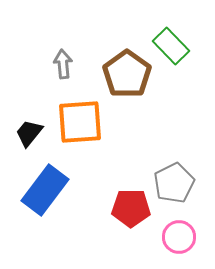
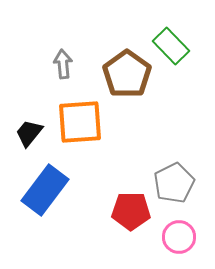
red pentagon: moved 3 px down
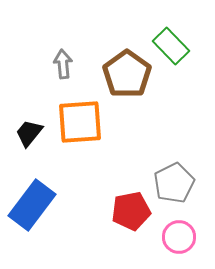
blue rectangle: moved 13 px left, 15 px down
red pentagon: rotated 12 degrees counterclockwise
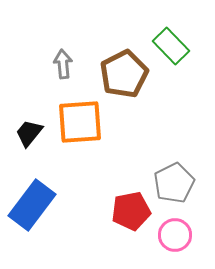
brown pentagon: moved 3 px left; rotated 9 degrees clockwise
pink circle: moved 4 px left, 2 px up
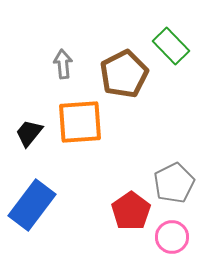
red pentagon: rotated 24 degrees counterclockwise
pink circle: moved 3 px left, 2 px down
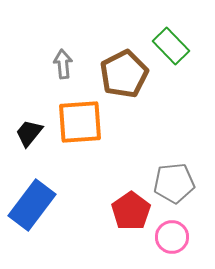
gray pentagon: rotated 21 degrees clockwise
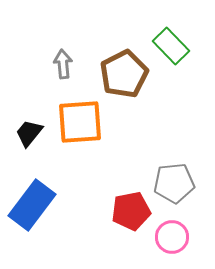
red pentagon: rotated 24 degrees clockwise
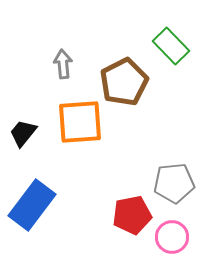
brown pentagon: moved 8 px down
black trapezoid: moved 6 px left
red pentagon: moved 1 px right, 4 px down
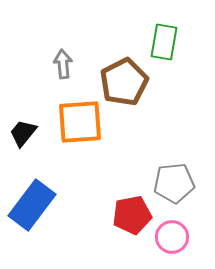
green rectangle: moved 7 px left, 4 px up; rotated 54 degrees clockwise
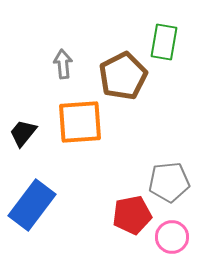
brown pentagon: moved 1 px left, 6 px up
gray pentagon: moved 5 px left, 1 px up
